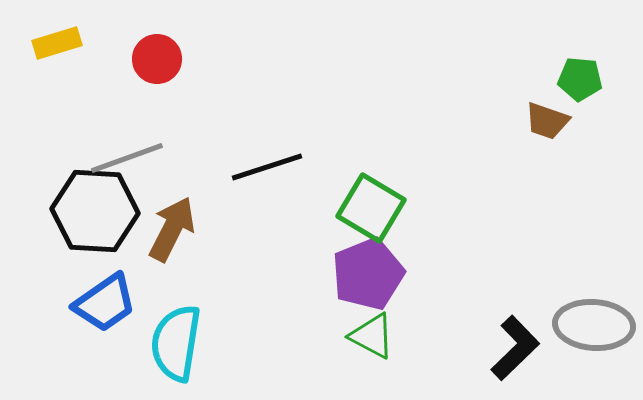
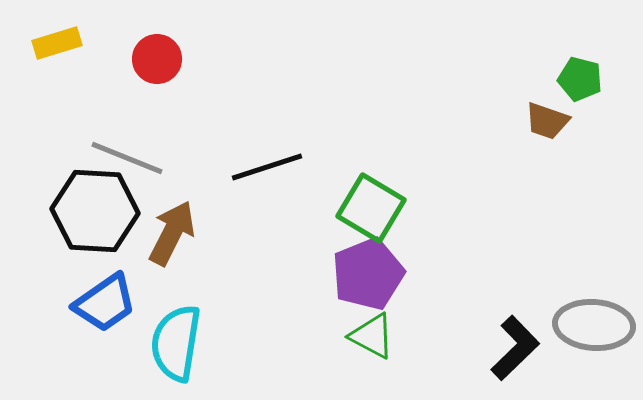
green pentagon: rotated 9 degrees clockwise
gray line: rotated 42 degrees clockwise
brown arrow: moved 4 px down
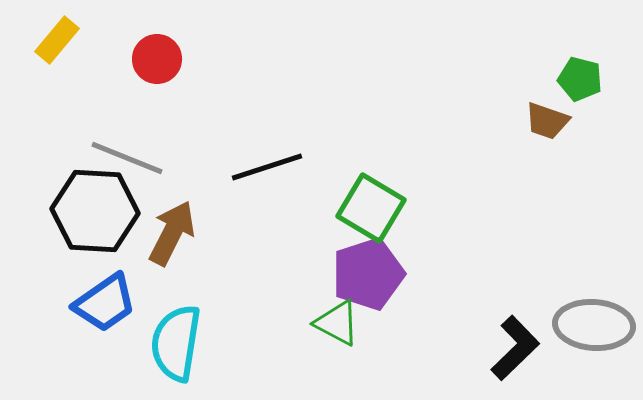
yellow rectangle: moved 3 px up; rotated 33 degrees counterclockwise
purple pentagon: rotated 4 degrees clockwise
green triangle: moved 35 px left, 13 px up
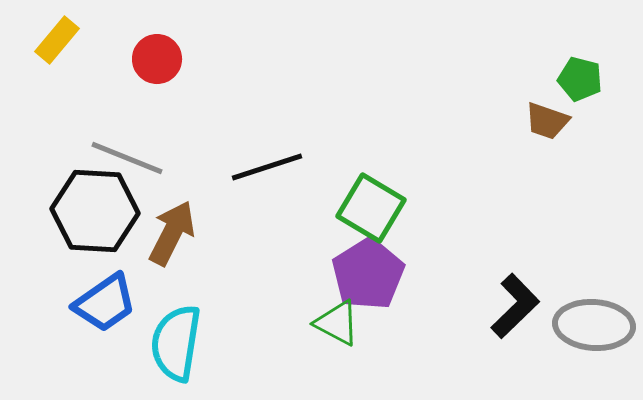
purple pentagon: rotated 14 degrees counterclockwise
black L-shape: moved 42 px up
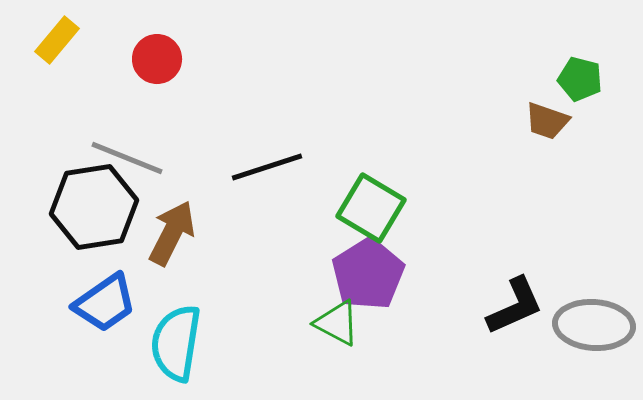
black hexagon: moved 1 px left, 4 px up; rotated 12 degrees counterclockwise
black L-shape: rotated 20 degrees clockwise
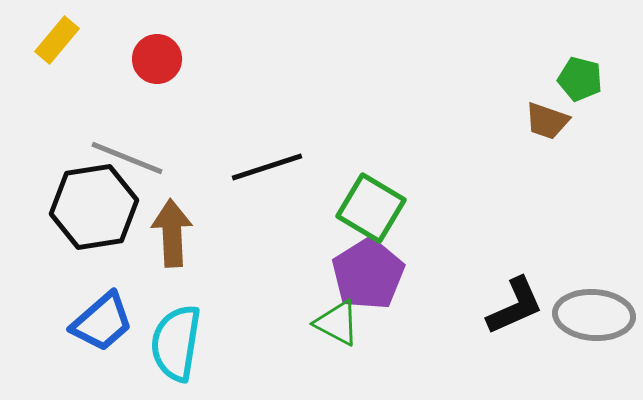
brown arrow: rotated 30 degrees counterclockwise
blue trapezoid: moved 3 px left, 19 px down; rotated 6 degrees counterclockwise
gray ellipse: moved 10 px up
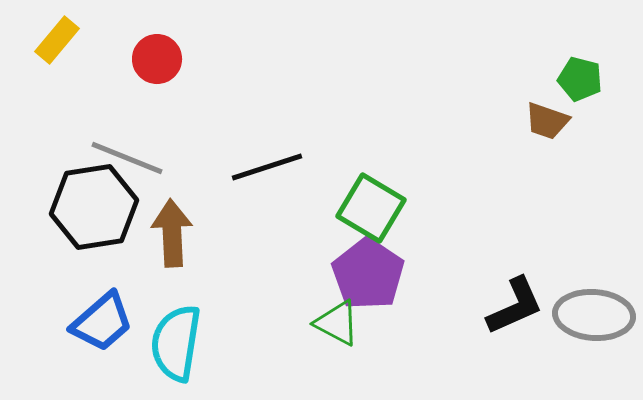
purple pentagon: rotated 6 degrees counterclockwise
